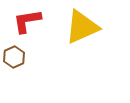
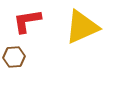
brown hexagon: rotated 20 degrees clockwise
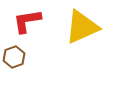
brown hexagon: rotated 15 degrees counterclockwise
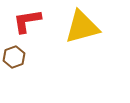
yellow triangle: rotated 9 degrees clockwise
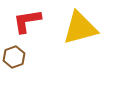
yellow triangle: moved 2 px left, 1 px down
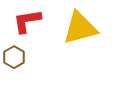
brown hexagon: rotated 10 degrees counterclockwise
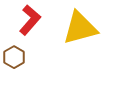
red L-shape: moved 3 px right, 1 px up; rotated 140 degrees clockwise
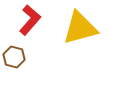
brown hexagon: rotated 15 degrees counterclockwise
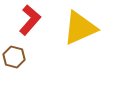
yellow triangle: rotated 9 degrees counterclockwise
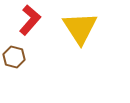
yellow triangle: rotated 39 degrees counterclockwise
